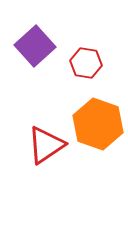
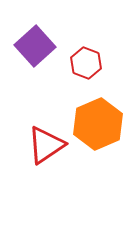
red hexagon: rotated 12 degrees clockwise
orange hexagon: rotated 18 degrees clockwise
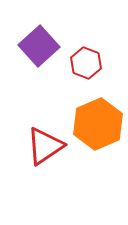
purple square: moved 4 px right
red triangle: moved 1 px left, 1 px down
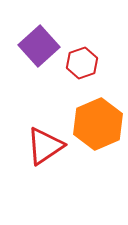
red hexagon: moved 4 px left; rotated 20 degrees clockwise
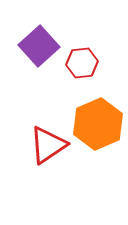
red hexagon: rotated 12 degrees clockwise
red triangle: moved 3 px right, 1 px up
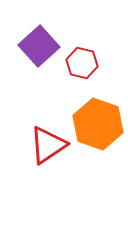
red hexagon: rotated 20 degrees clockwise
orange hexagon: rotated 18 degrees counterclockwise
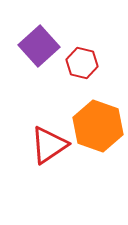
orange hexagon: moved 2 px down
red triangle: moved 1 px right
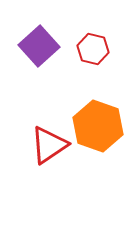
red hexagon: moved 11 px right, 14 px up
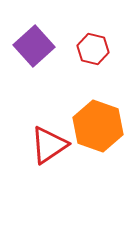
purple square: moved 5 px left
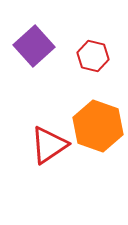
red hexagon: moved 7 px down
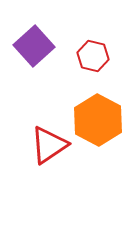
orange hexagon: moved 6 px up; rotated 9 degrees clockwise
